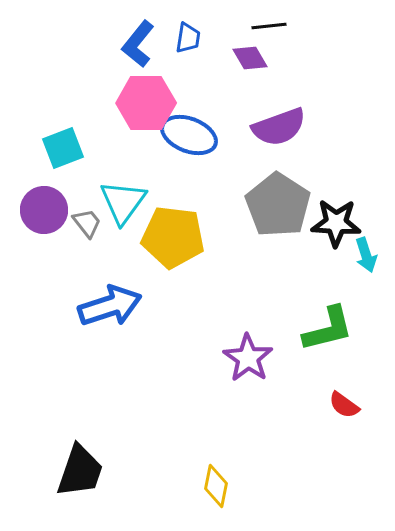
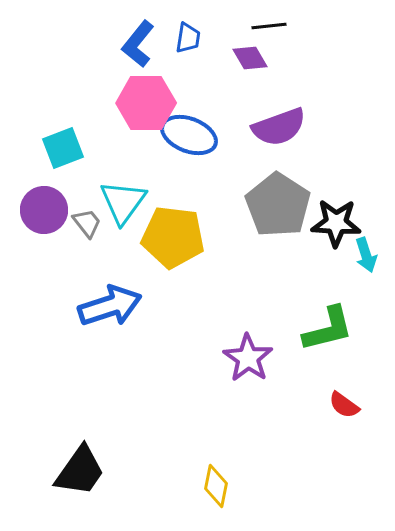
black trapezoid: rotated 16 degrees clockwise
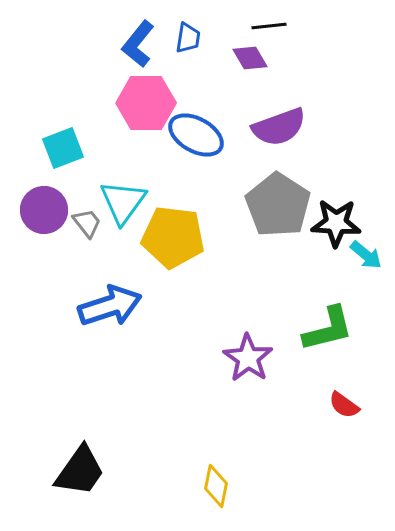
blue ellipse: moved 7 px right; rotated 8 degrees clockwise
cyan arrow: rotated 32 degrees counterclockwise
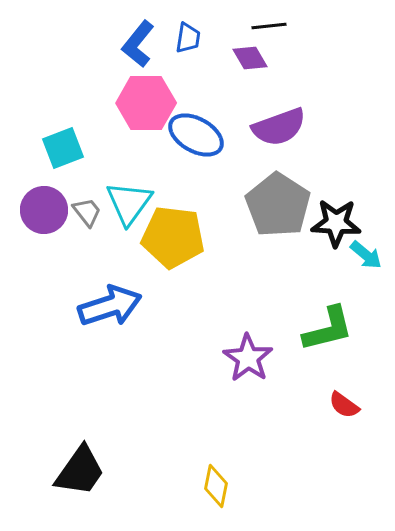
cyan triangle: moved 6 px right, 1 px down
gray trapezoid: moved 11 px up
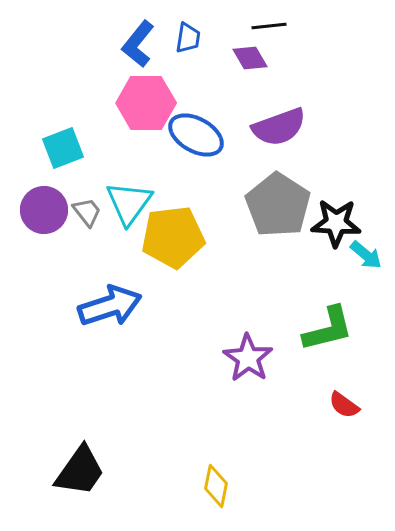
yellow pentagon: rotated 14 degrees counterclockwise
